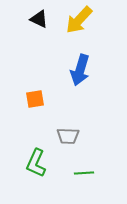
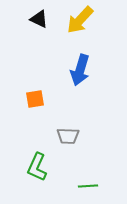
yellow arrow: moved 1 px right
green L-shape: moved 1 px right, 4 px down
green line: moved 4 px right, 13 px down
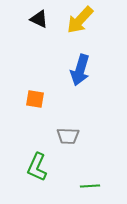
orange square: rotated 18 degrees clockwise
green line: moved 2 px right
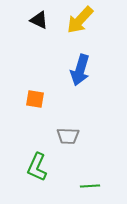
black triangle: moved 1 px down
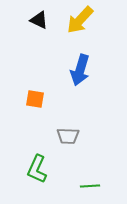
green L-shape: moved 2 px down
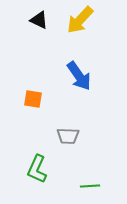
blue arrow: moved 1 px left, 6 px down; rotated 52 degrees counterclockwise
orange square: moved 2 px left
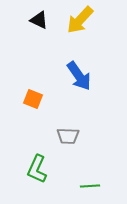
orange square: rotated 12 degrees clockwise
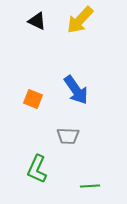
black triangle: moved 2 px left, 1 px down
blue arrow: moved 3 px left, 14 px down
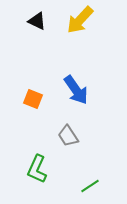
gray trapezoid: rotated 55 degrees clockwise
green line: rotated 30 degrees counterclockwise
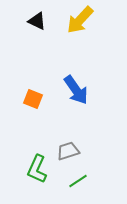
gray trapezoid: moved 15 px down; rotated 105 degrees clockwise
green line: moved 12 px left, 5 px up
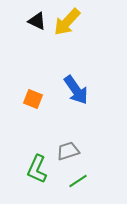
yellow arrow: moved 13 px left, 2 px down
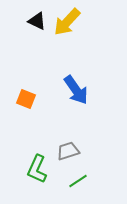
orange square: moved 7 px left
